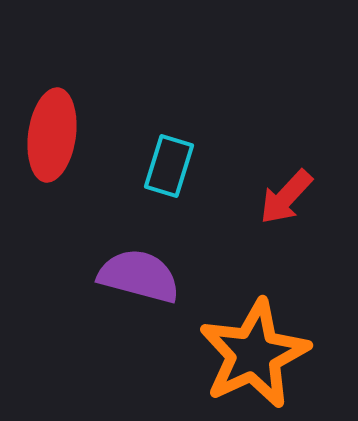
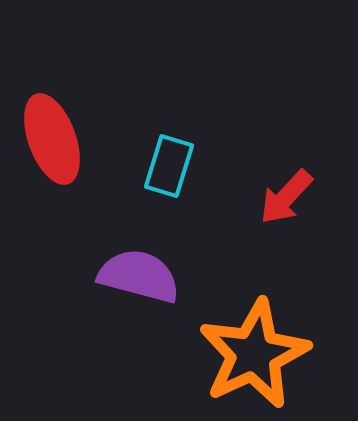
red ellipse: moved 4 px down; rotated 28 degrees counterclockwise
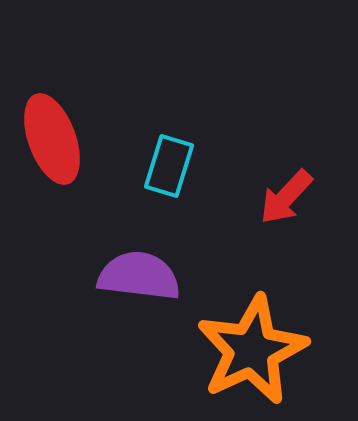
purple semicircle: rotated 8 degrees counterclockwise
orange star: moved 2 px left, 4 px up
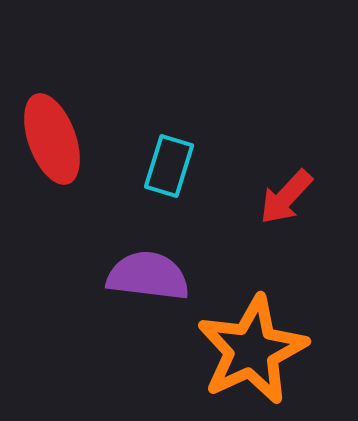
purple semicircle: moved 9 px right
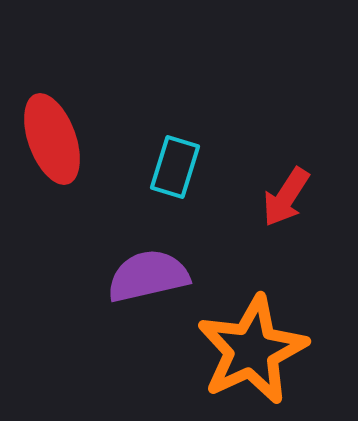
cyan rectangle: moved 6 px right, 1 px down
red arrow: rotated 10 degrees counterclockwise
purple semicircle: rotated 20 degrees counterclockwise
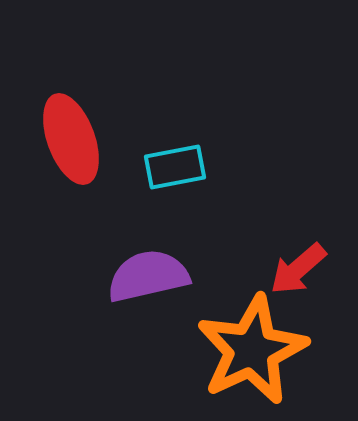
red ellipse: moved 19 px right
cyan rectangle: rotated 62 degrees clockwise
red arrow: moved 12 px right, 72 px down; rotated 16 degrees clockwise
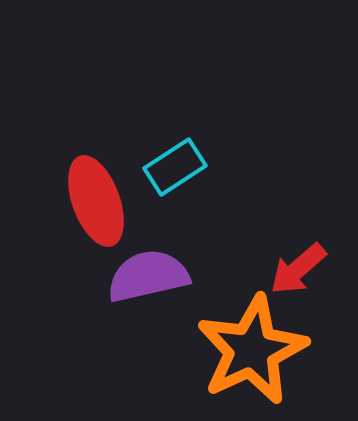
red ellipse: moved 25 px right, 62 px down
cyan rectangle: rotated 22 degrees counterclockwise
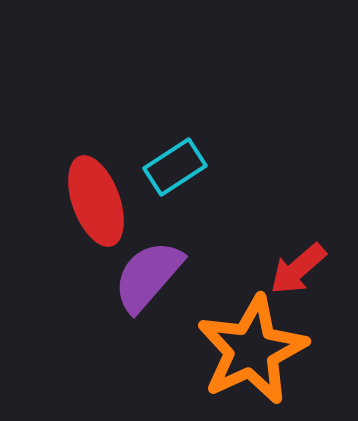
purple semicircle: rotated 36 degrees counterclockwise
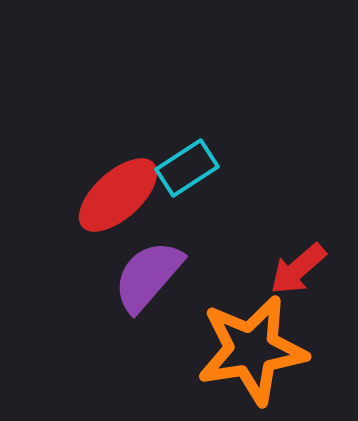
cyan rectangle: moved 12 px right, 1 px down
red ellipse: moved 22 px right, 6 px up; rotated 68 degrees clockwise
orange star: rotated 16 degrees clockwise
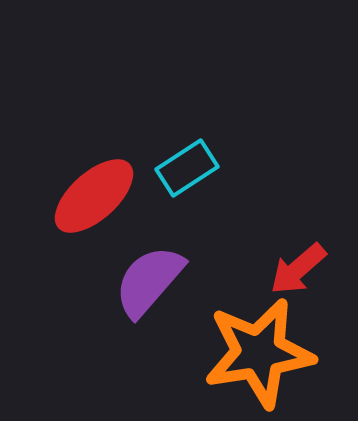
red ellipse: moved 24 px left, 1 px down
purple semicircle: moved 1 px right, 5 px down
orange star: moved 7 px right, 3 px down
